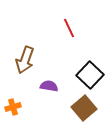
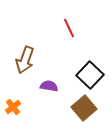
orange cross: rotated 21 degrees counterclockwise
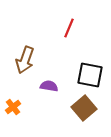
red line: rotated 48 degrees clockwise
black square: rotated 32 degrees counterclockwise
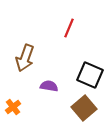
brown arrow: moved 2 px up
black square: rotated 12 degrees clockwise
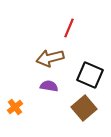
brown arrow: moved 25 px right; rotated 56 degrees clockwise
orange cross: moved 2 px right
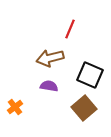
red line: moved 1 px right, 1 px down
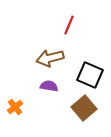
red line: moved 1 px left, 4 px up
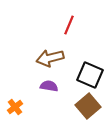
brown square: moved 4 px right, 2 px up
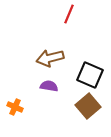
red line: moved 11 px up
orange cross: rotated 28 degrees counterclockwise
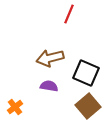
black square: moved 4 px left, 2 px up
orange cross: rotated 28 degrees clockwise
